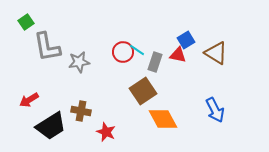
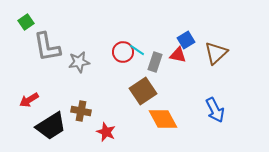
brown triangle: rotated 45 degrees clockwise
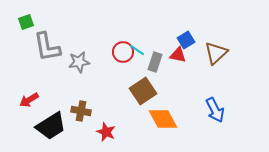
green square: rotated 14 degrees clockwise
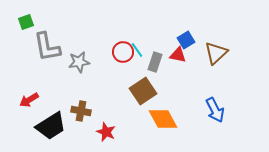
cyan line: rotated 21 degrees clockwise
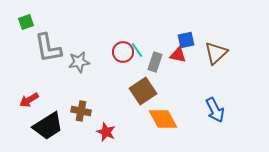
blue square: rotated 18 degrees clockwise
gray L-shape: moved 1 px right, 1 px down
black trapezoid: moved 3 px left
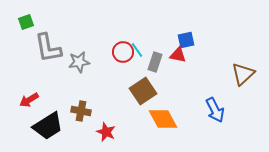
brown triangle: moved 27 px right, 21 px down
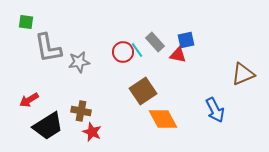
green square: rotated 28 degrees clockwise
gray rectangle: moved 20 px up; rotated 60 degrees counterclockwise
brown triangle: rotated 20 degrees clockwise
red star: moved 14 px left
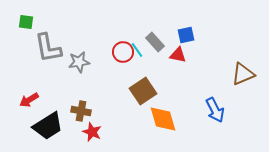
blue square: moved 5 px up
orange diamond: rotated 12 degrees clockwise
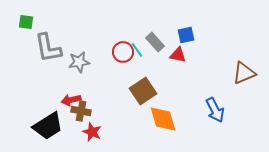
brown triangle: moved 1 px right, 1 px up
red arrow: moved 42 px right; rotated 18 degrees clockwise
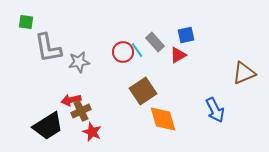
red triangle: rotated 42 degrees counterclockwise
brown cross: rotated 36 degrees counterclockwise
